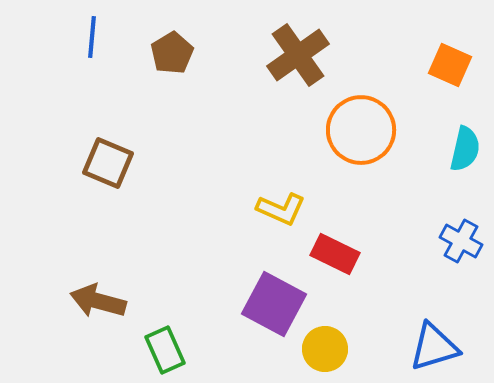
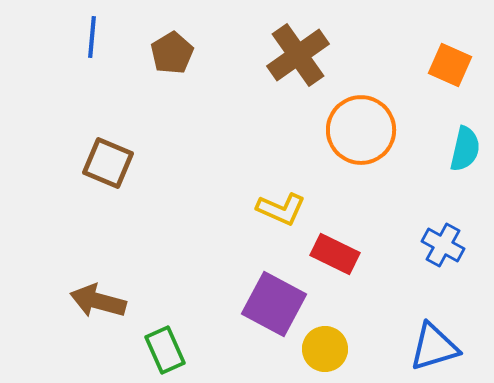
blue cross: moved 18 px left, 4 px down
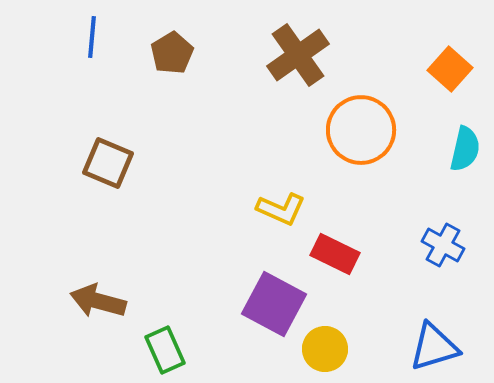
orange square: moved 4 px down; rotated 18 degrees clockwise
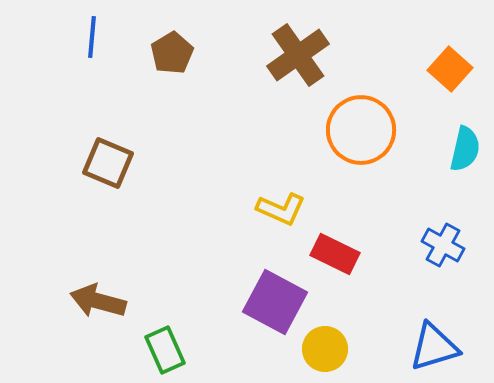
purple square: moved 1 px right, 2 px up
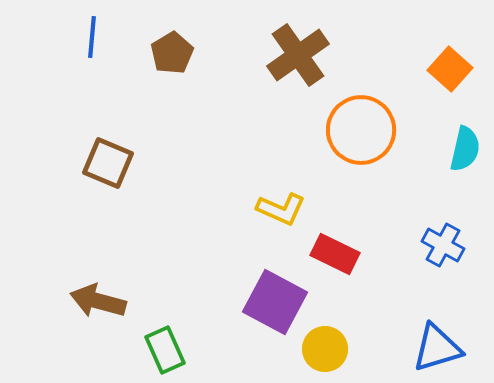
blue triangle: moved 3 px right, 1 px down
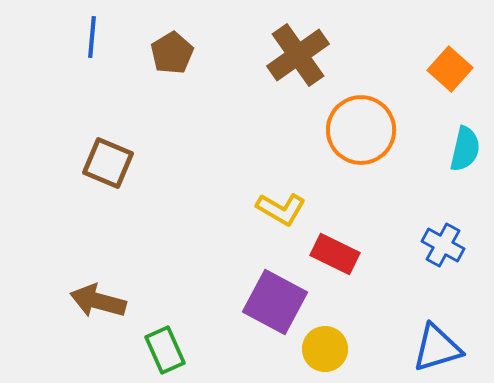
yellow L-shape: rotated 6 degrees clockwise
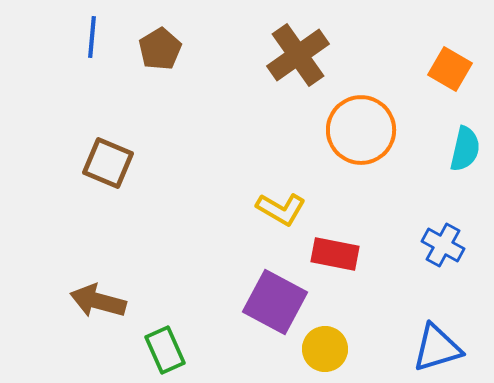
brown pentagon: moved 12 px left, 4 px up
orange square: rotated 12 degrees counterclockwise
red rectangle: rotated 15 degrees counterclockwise
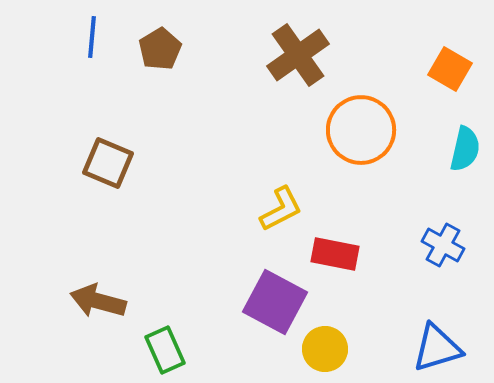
yellow L-shape: rotated 57 degrees counterclockwise
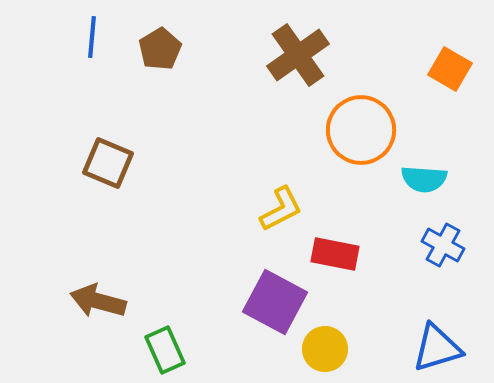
cyan semicircle: moved 41 px left, 30 px down; rotated 81 degrees clockwise
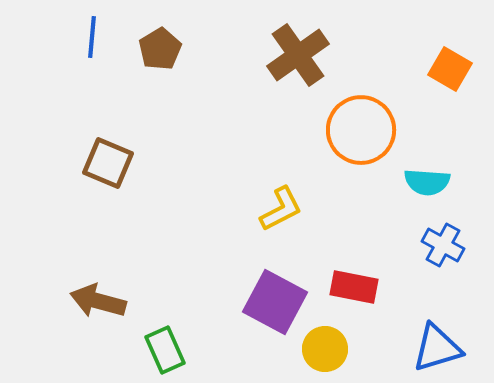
cyan semicircle: moved 3 px right, 3 px down
red rectangle: moved 19 px right, 33 px down
